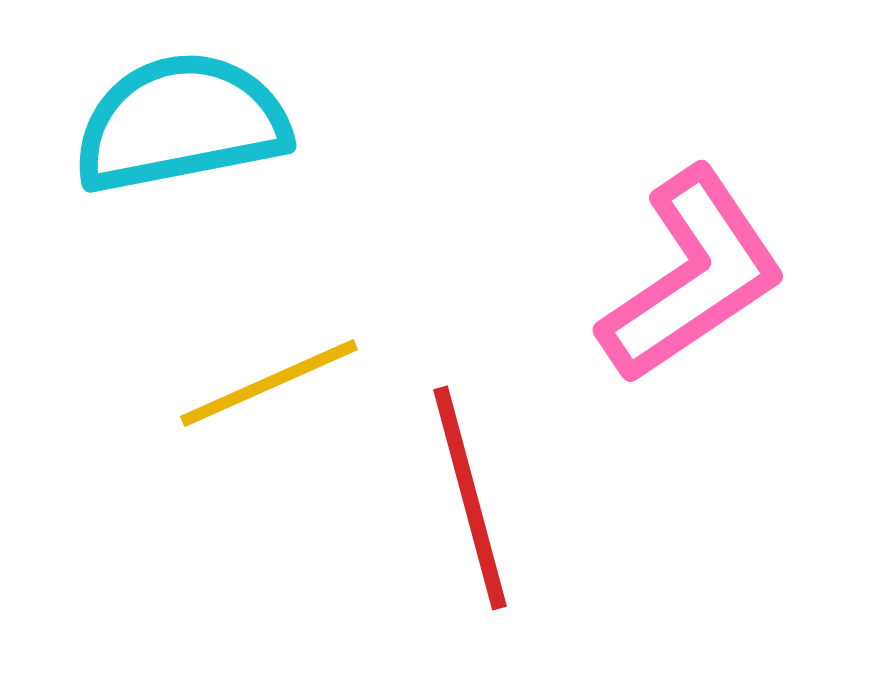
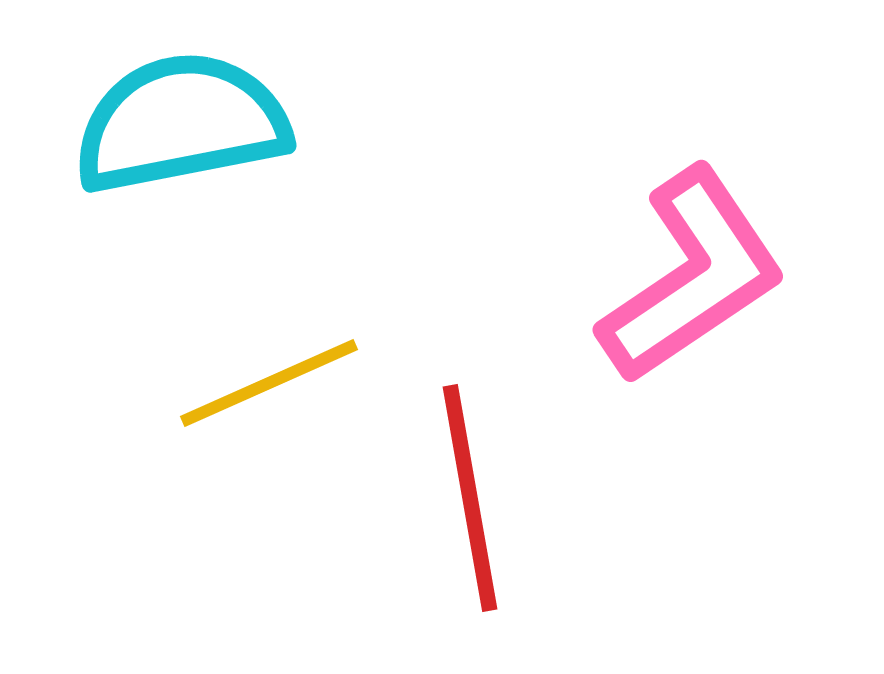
red line: rotated 5 degrees clockwise
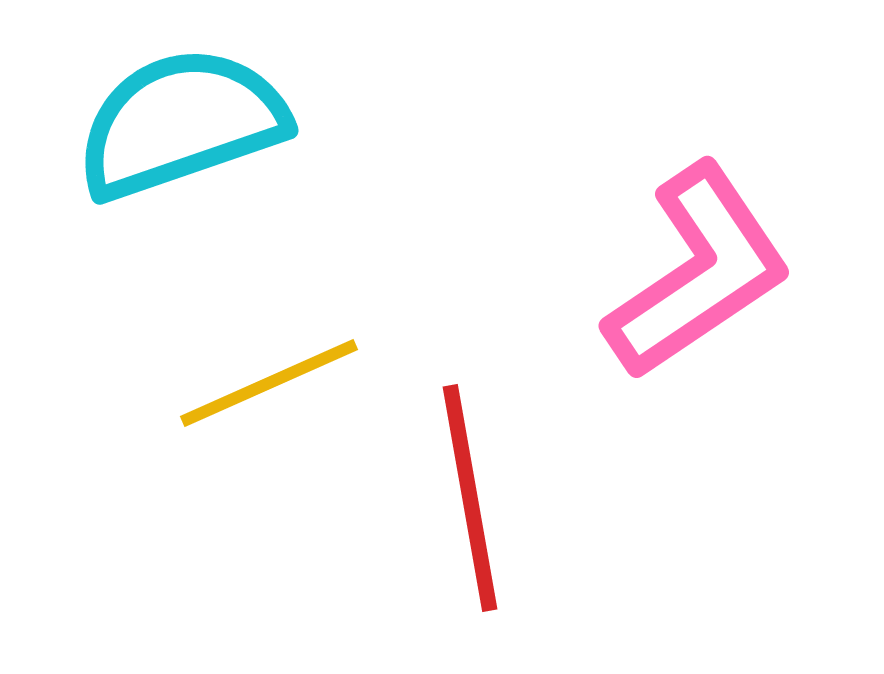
cyan semicircle: rotated 8 degrees counterclockwise
pink L-shape: moved 6 px right, 4 px up
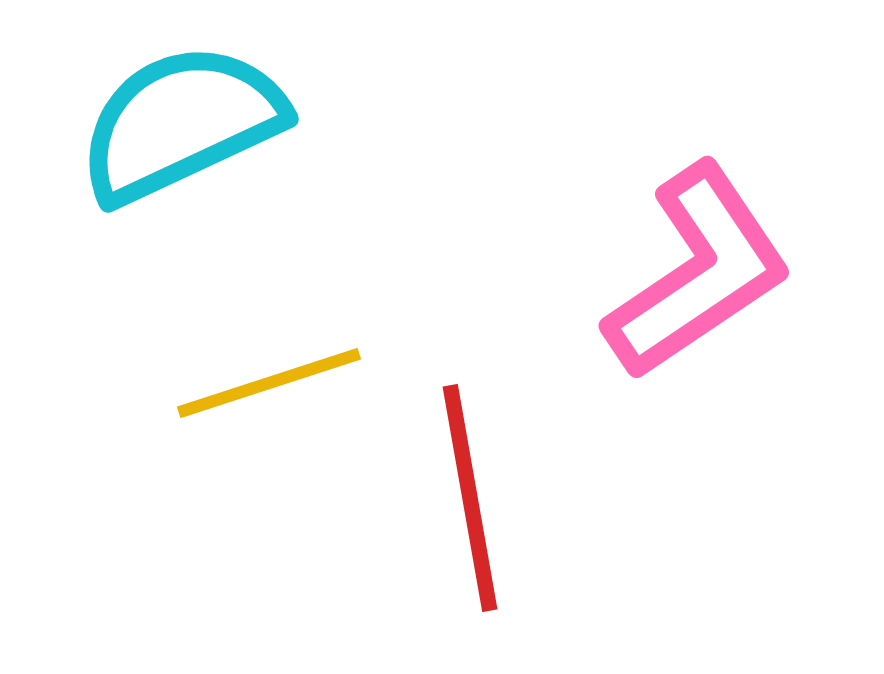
cyan semicircle: rotated 6 degrees counterclockwise
yellow line: rotated 6 degrees clockwise
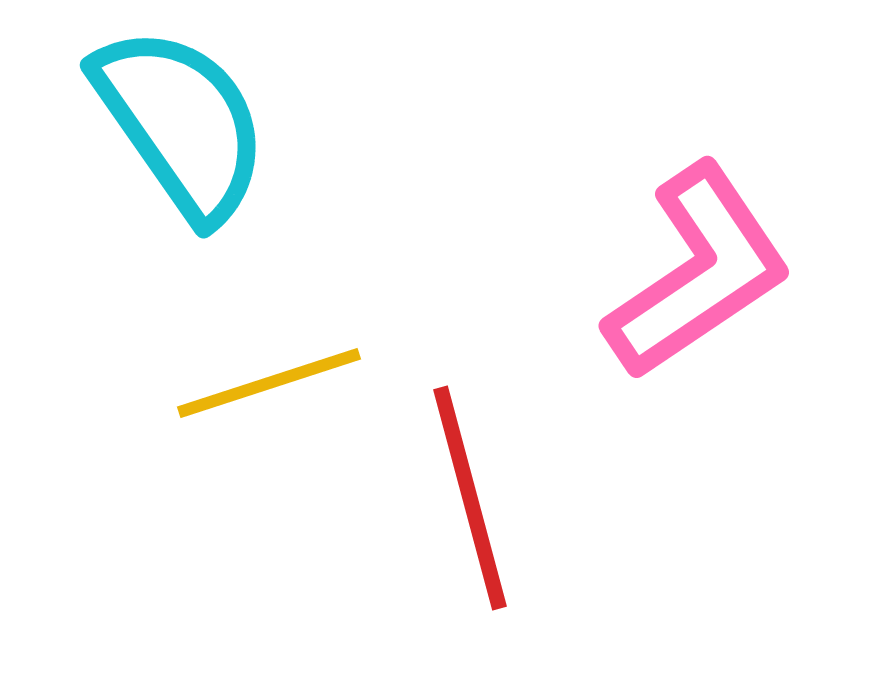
cyan semicircle: rotated 80 degrees clockwise
red line: rotated 5 degrees counterclockwise
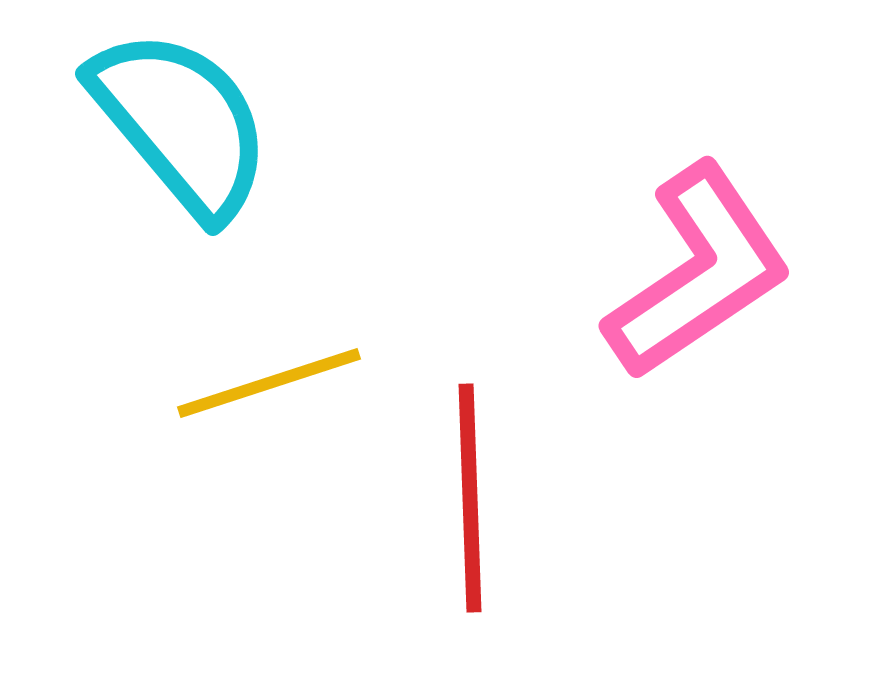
cyan semicircle: rotated 5 degrees counterclockwise
red line: rotated 13 degrees clockwise
